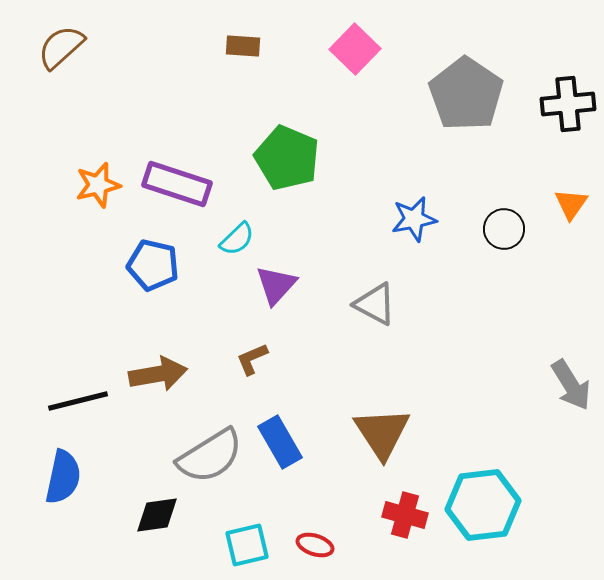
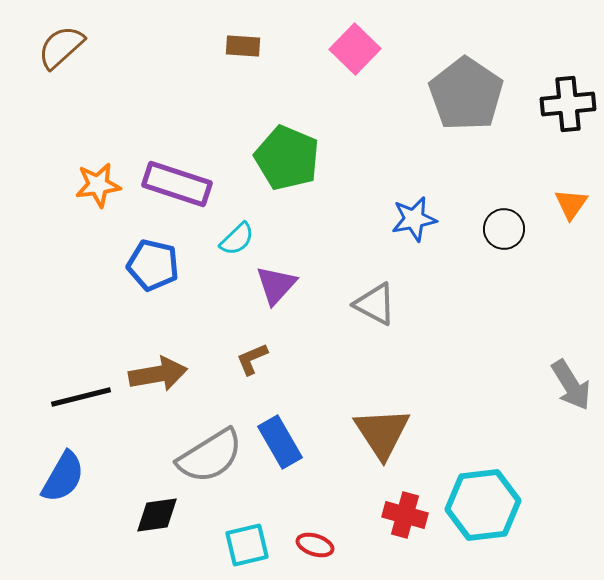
orange star: rotated 6 degrees clockwise
black line: moved 3 px right, 4 px up
blue semicircle: rotated 18 degrees clockwise
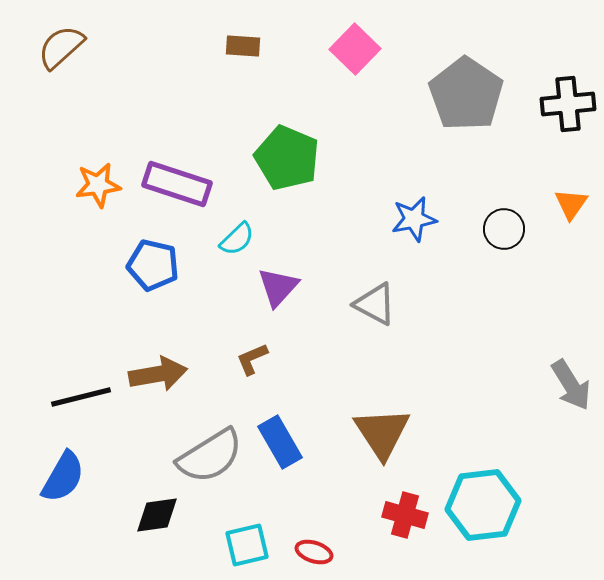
purple triangle: moved 2 px right, 2 px down
red ellipse: moved 1 px left, 7 px down
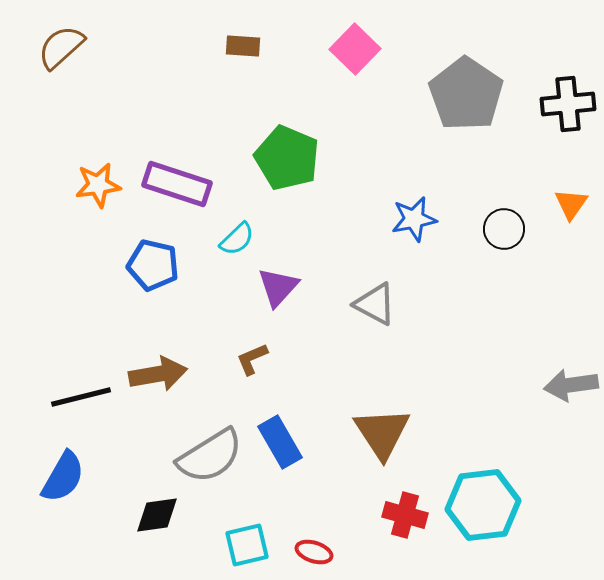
gray arrow: rotated 114 degrees clockwise
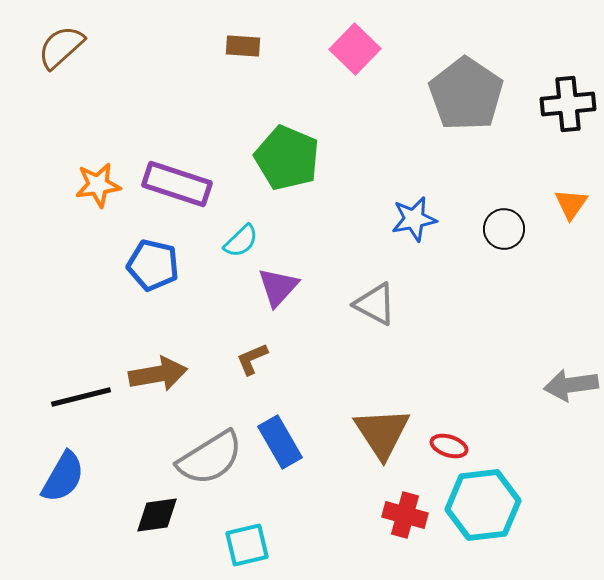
cyan semicircle: moved 4 px right, 2 px down
gray semicircle: moved 2 px down
red ellipse: moved 135 px right, 106 px up
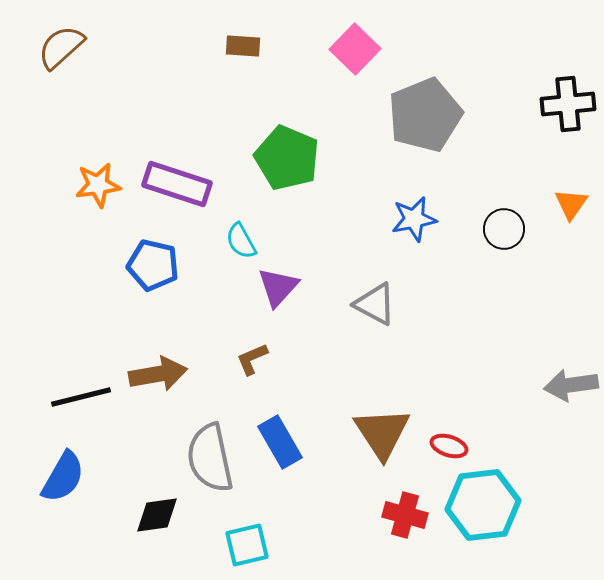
gray pentagon: moved 41 px left, 21 px down; rotated 16 degrees clockwise
cyan semicircle: rotated 105 degrees clockwise
gray semicircle: rotated 110 degrees clockwise
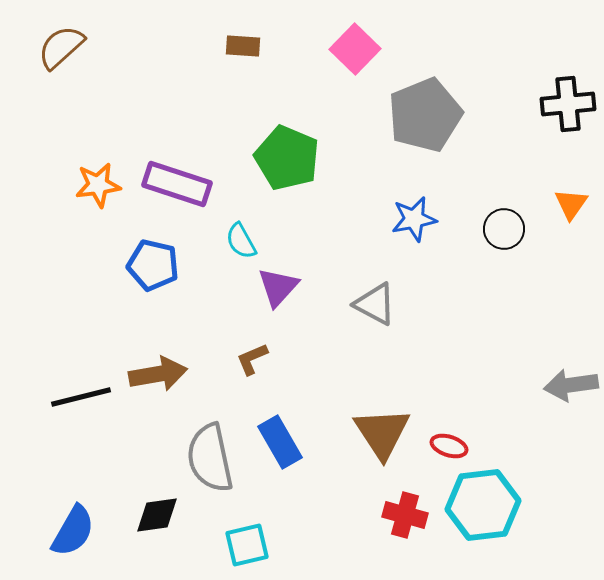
blue semicircle: moved 10 px right, 54 px down
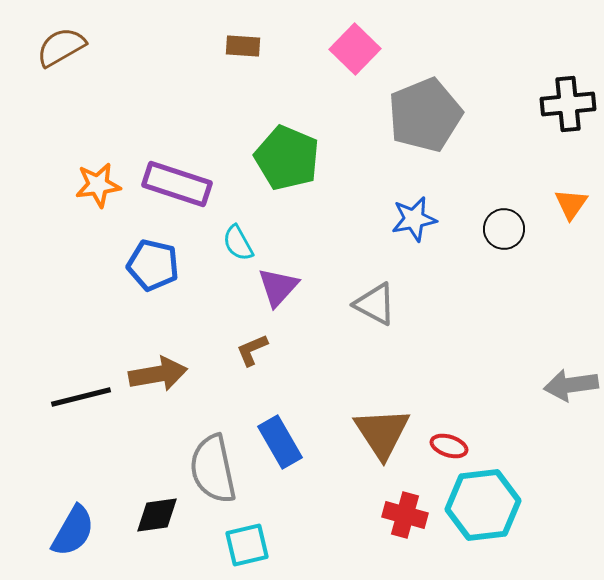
brown semicircle: rotated 12 degrees clockwise
cyan semicircle: moved 3 px left, 2 px down
brown L-shape: moved 9 px up
gray semicircle: moved 3 px right, 11 px down
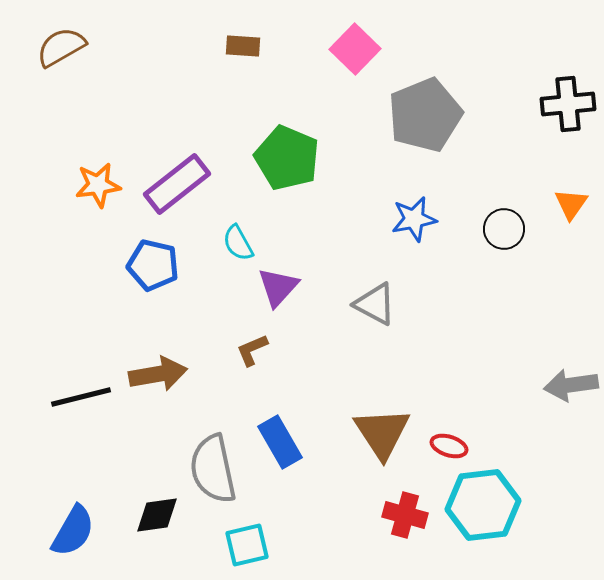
purple rectangle: rotated 56 degrees counterclockwise
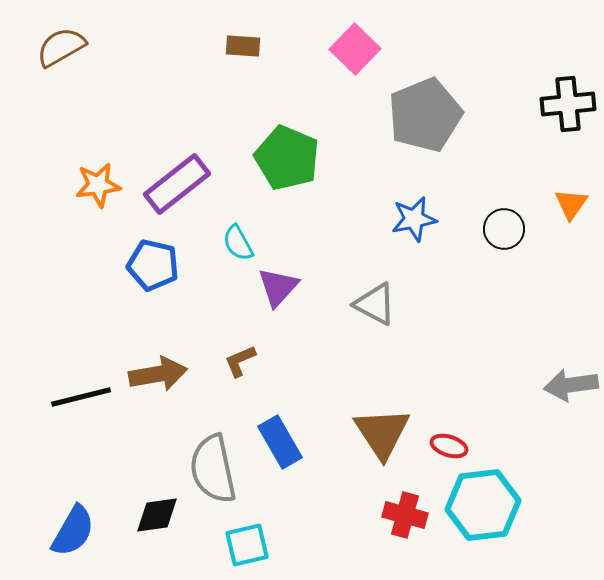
brown L-shape: moved 12 px left, 11 px down
